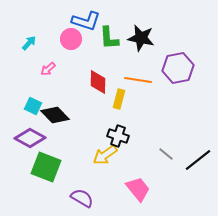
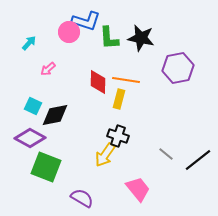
pink circle: moved 2 px left, 7 px up
orange line: moved 12 px left
black diamond: rotated 56 degrees counterclockwise
yellow arrow: rotated 20 degrees counterclockwise
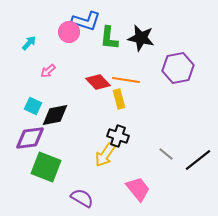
green L-shape: rotated 10 degrees clockwise
pink arrow: moved 2 px down
red diamond: rotated 45 degrees counterclockwise
yellow rectangle: rotated 30 degrees counterclockwise
purple diamond: rotated 36 degrees counterclockwise
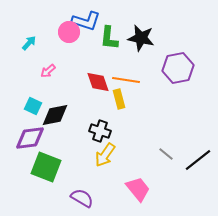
red diamond: rotated 25 degrees clockwise
black cross: moved 18 px left, 5 px up
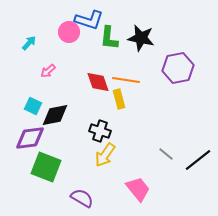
blue L-shape: moved 3 px right, 1 px up
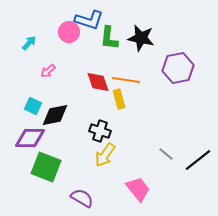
purple diamond: rotated 8 degrees clockwise
